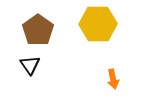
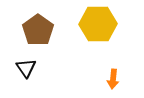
black triangle: moved 4 px left, 3 px down
orange arrow: rotated 18 degrees clockwise
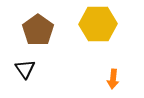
black triangle: moved 1 px left, 1 px down
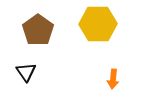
black triangle: moved 1 px right, 3 px down
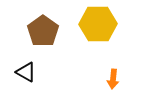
brown pentagon: moved 5 px right, 1 px down
black triangle: rotated 25 degrees counterclockwise
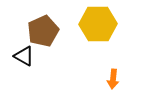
brown pentagon: rotated 12 degrees clockwise
black triangle: moved 2 px left, 16 px up
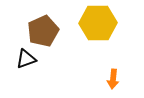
yellow hexagon: moved 1 px up
black triangle: moved 2 px right, 3 px down; rotated 50 degrees counterclockwise
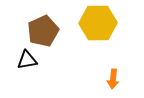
black triangle: moved 1 px right, 1 px down; rotated 10 degrees clockwise
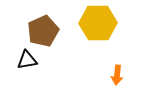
orange arrow: moved 4 px right, 4 px up
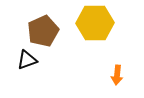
yellow hexagon: moved 3 px left
black triangle: rotated 10 degrees counterclockwise
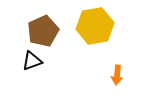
yellow hexagon: moved 3 px down; rotated 9 degrees counterclockwise
black triangle: moved 5 px right, 1 px down
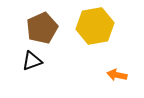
brown pentagon: moved 1 px left, 3 px up
orange arrow: rotated 96 degrees clockwise
